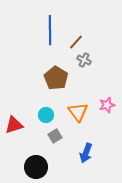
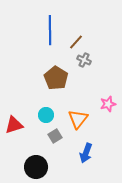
pink star: moved 1 px right, 1 px up
orange triangle: moved 7 px down; rotated 15 degrees clockwise
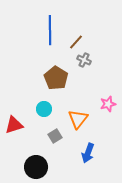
cyan circle: moved 2 px left, 6 px up
blue arrow: moved 2 px right
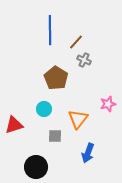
gray square: rotated 32 degrees clockwise
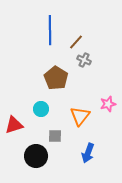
cyan circle: moved 3 px left
orange triangle: moved 2 px right, 3 px up
black circle: moved 11 px up
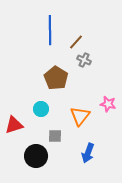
pink star: rotated 28 degrees clockwise
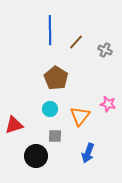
gray cross: moved 21 px right, 10 px up
cyan circle: moved 9 px right
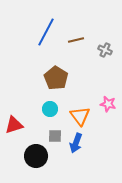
blue line: moved 4 px left, 2 px down; rotated 28 degrees clockwise
brown line: moved 2 px up; rotated 35 degrees clockwise
orange triangle: rotated 15 degrees counterclockwise
blue arrow: moved 12 px left, 10 px up
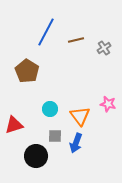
gray cross: moved 1 px left, 2 px up; rotated 32 degrees clockwise
brown pentagon: moved 29 px left, 7 px up
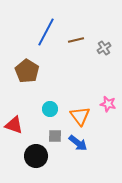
red triangle: rotated 36 degrees clockwise
blue arrow: moved 2 px right; rotated 72 degrees counterclockwise
